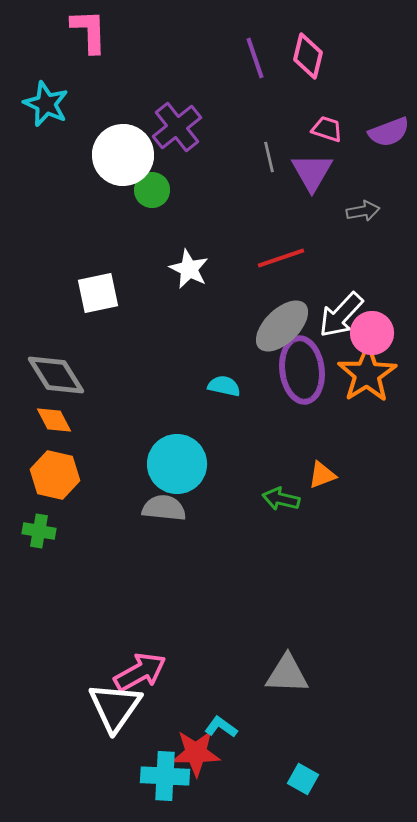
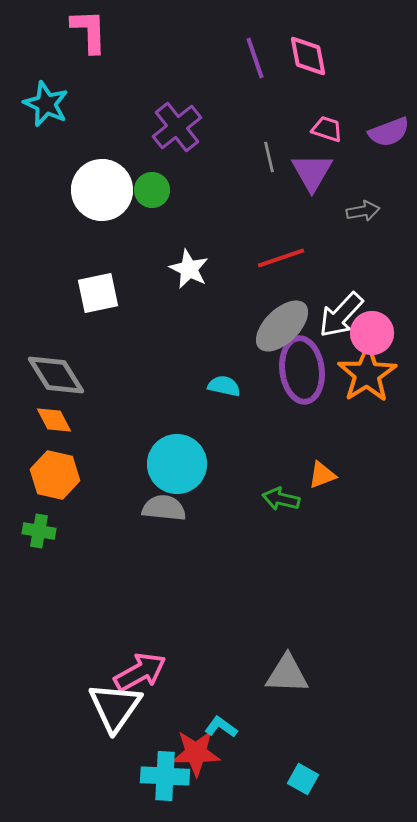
pink diamond: rotated 24 degrees counterclockwise
white circle: moved 21 px left, 35 px down
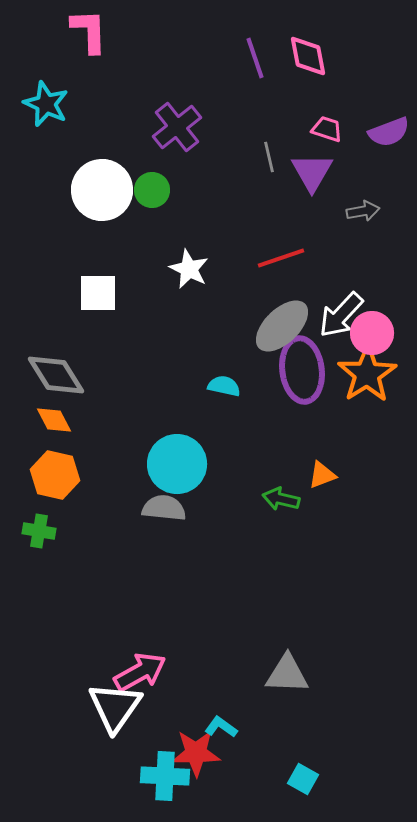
white square: rotated 12 degrees clockwise
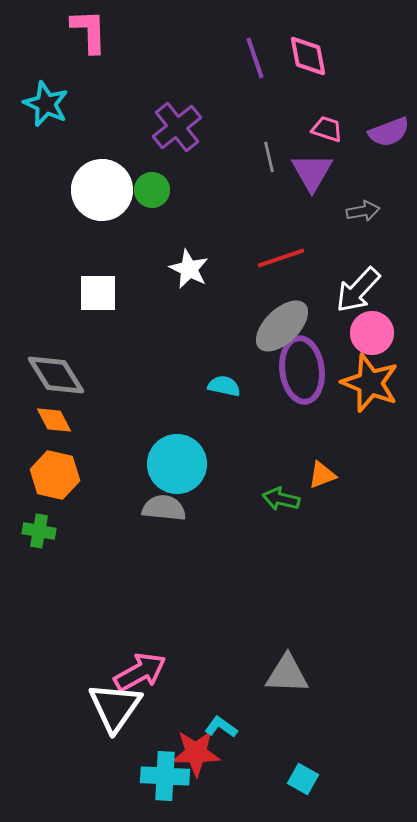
white arrow: moved 17 px right, 25 px up
orange star: moved 3 px right, 9 px down; rotated 18 degrees counterclockwise
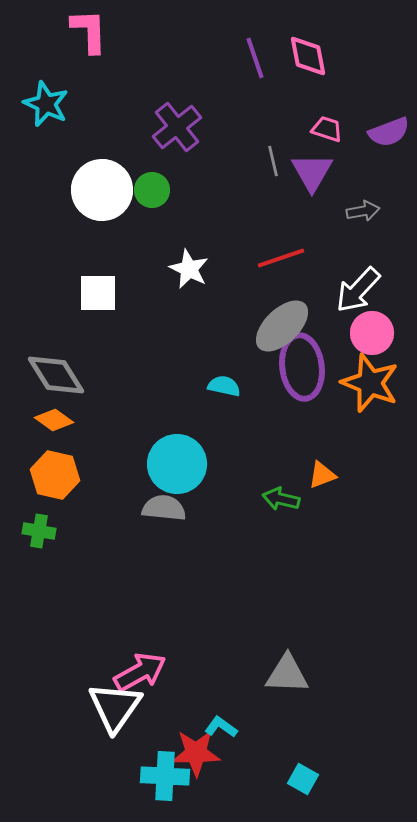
gray line: moved 4 px right, 4 px down
purple ellipse: moved 3 px up
orange diamond: rotated 27 degrees counterclockwise
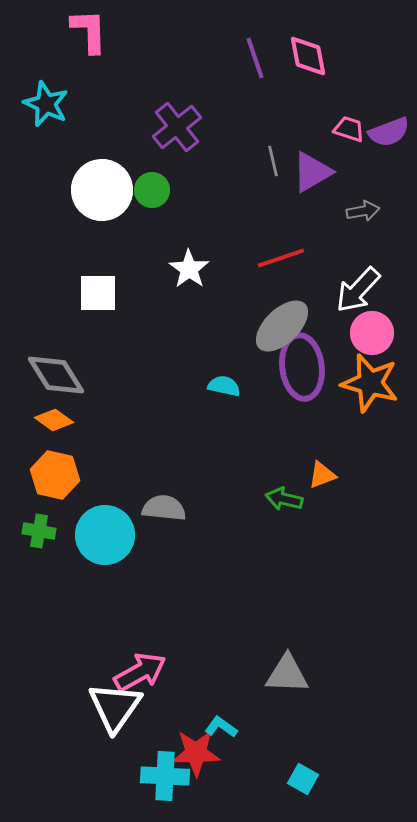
pink trapezoid: moved 22 px right
purple triangle: rotated 30 degrees clockwise
white star: rotated 9 degrees clockwise
orange star: rotated 6 degrees counterclockwise
cyan circle: moved 72 px left, 71 px down
green arrow: moved 3 px right
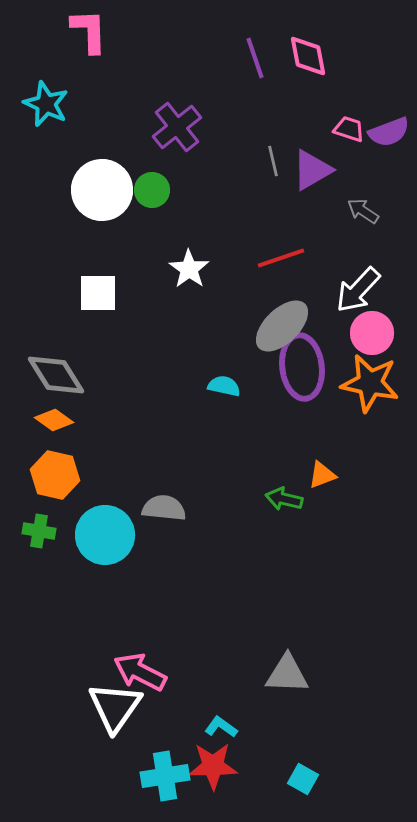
purple triangle: moved 2 px up
gray arrow: rotated 136 degrees counterclockwise
orange star: rotated 4 degrees counterclockwise
pink arrow: rotated 124 degrees counterclockwise
red star: moved 17 px right, 13 px down
cyan cross: rotated 12 degrees counterclockwise
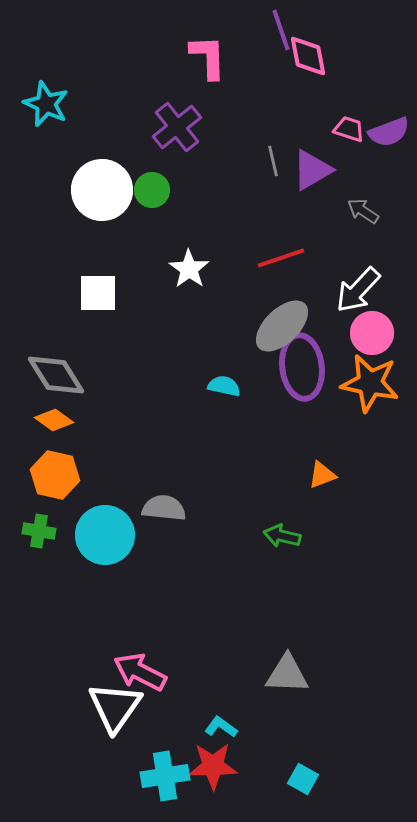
pink L-shape: moved 119 px right, 26 px down
purple line: moved 26 px right, 28 px up
green arrow: moved 2 px left, 37 px down
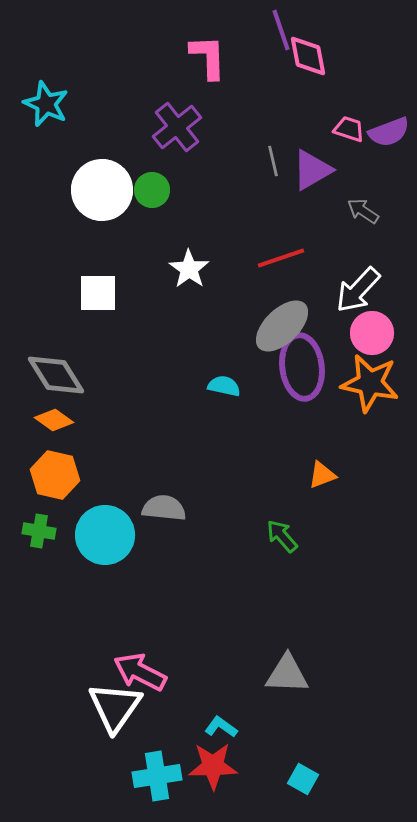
green arrow: rotated 36 degrees clockwise
cyan cross: moved 8 px left
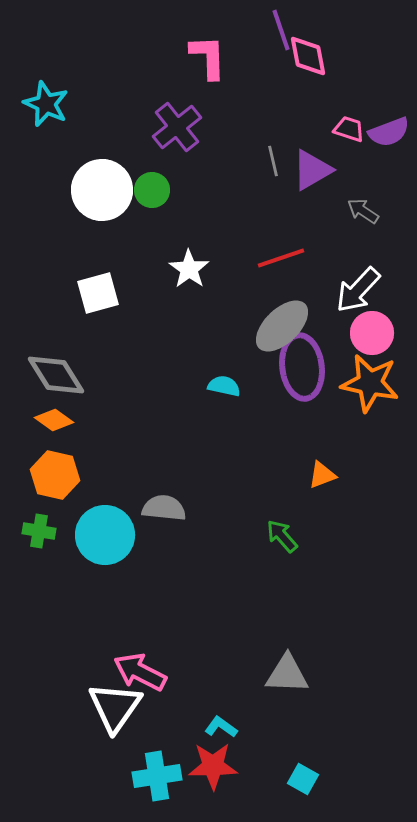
white square: rotated 15 degrees counterclockwise
